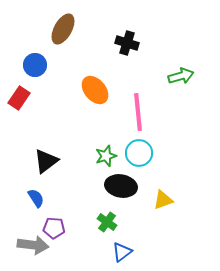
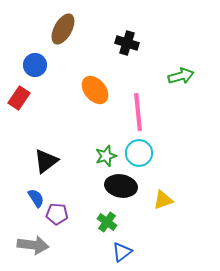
purple pentagon: moved 3 px right, 14 px up
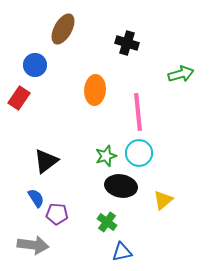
green arrow: moved 2 px up
orange ellipse: rotated 44 degrees clockwise
yellow triangle: rotated 20 degrees counterclockwise
blue triangle: rotated 25 degrees clockwise
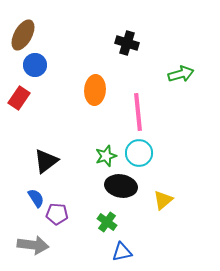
brown ellipse: moved 40 px left, 6 px down
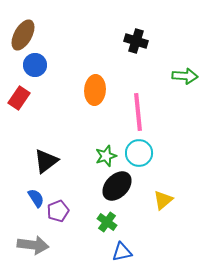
black cross: moved 9 px right, 2 px up
green arrow: moved 4 px right, 2 px down; rotated 20 degrees clockwise
black ellipse: moved 4 px left; rotated 56 degrees counterclockwise
purple pentagon: moved 1 px right, 3 px up; rotated 25 degrees counterclockwise
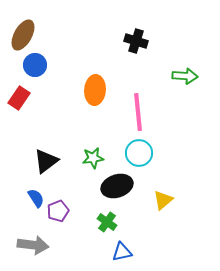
green star: moved 13 px left, 2 px down; rotated 10 degrees clockwise
black ellipse: rotated 28 degrees clockwise
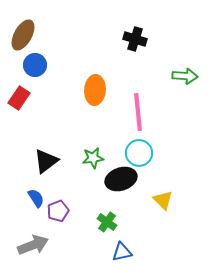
black cross: moved 1 px left, 2 px up
black ellipse: moved 4 px right, 7 px up
yellow triangle: rotated 35 degrees counterclockwise
gray arrow: rotated 28 degrees counterclockwise
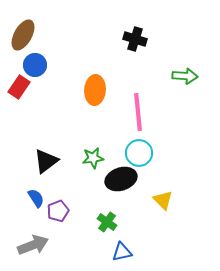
red rectangle: moved 11 px up
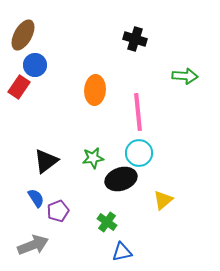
yellow triangle: rotated 35 degrees clockwise
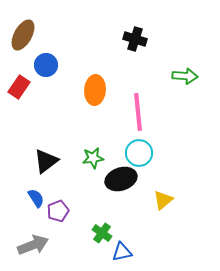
blue circle: moved 11 px right
green cross: moved 5 px left, 11 px down
